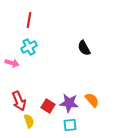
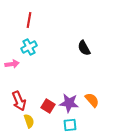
pink arrow: moved 1 px down; rotated 24 degrees counterclockwise
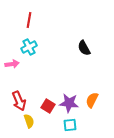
orange semicircle: rotated 112 degrees counterclockwise
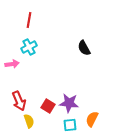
orange semicircle: moved 19 px down
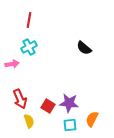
black semicircle: rotated 21 degrees counterclockwise
red arrow: moved 1 px right, 2 px up
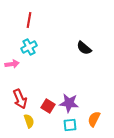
orange semicircle: moved 2 px right
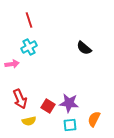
red line: rotated 28 degrees counterclockwise
yellow semicircle: rotated 96 degrees clockwise
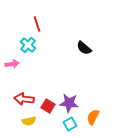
red line: moved 8 px right, 4 px down
cyan cross: moved 1 px left, 2 px up; rotated 21 degrees counterclockwise
red arrow: moved 4 px right; rotated 120 degrees clockwise
orange semicircle: moved 1 px left, 2 px up
cyan square: moved 1 px up; rotated 24 degrees counterclockwise
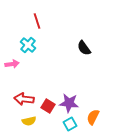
red line: moved 3 px up
black semicircle: rotated 14 degrees clockwise
